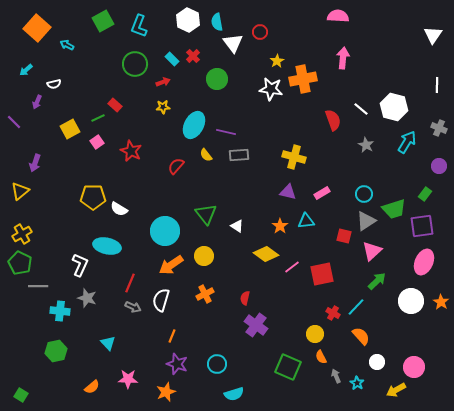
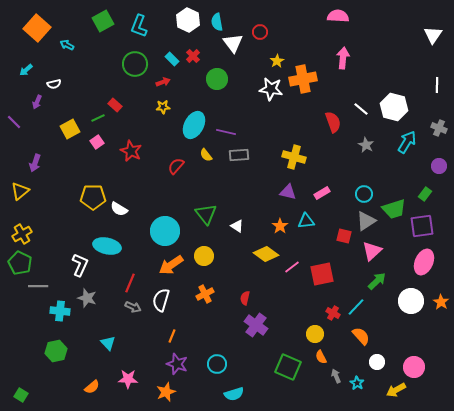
red semicircle at (333, 120): moved 2 px down
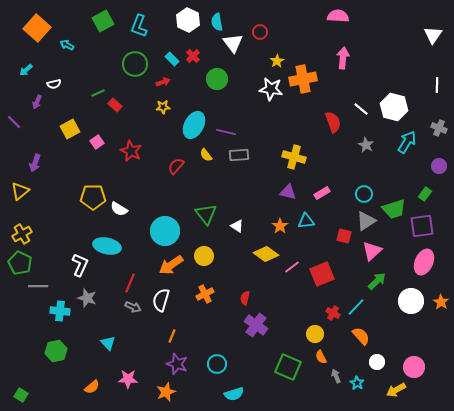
green line at (98, 118): moved 25 px up
red square at (322, 274): rotated 10 degrees counterclockwise
